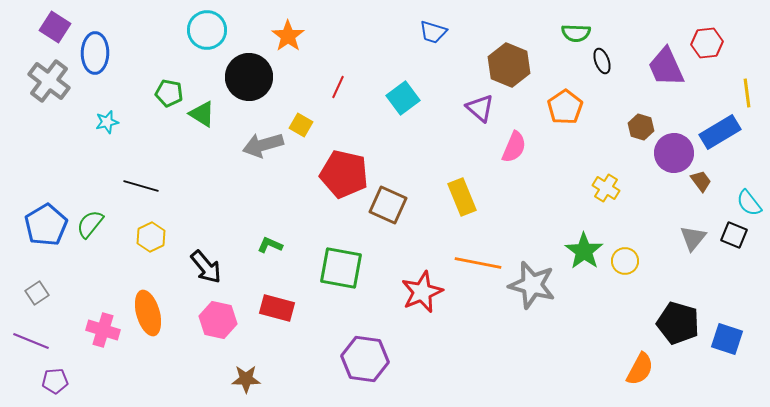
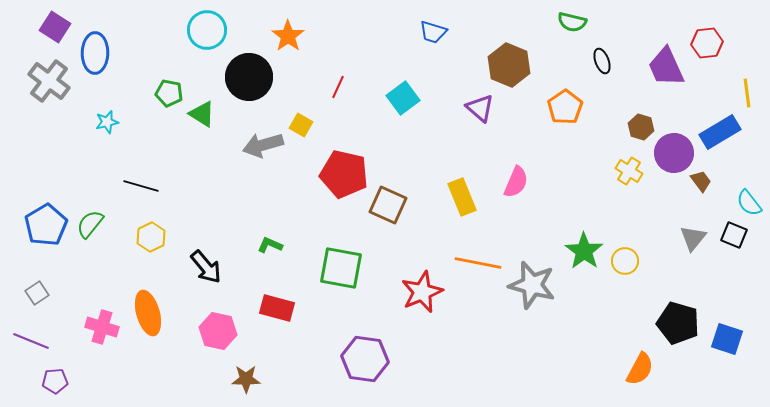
green semicircle at (576, 33): moved 4 px left, 11 px up; rotated 12 degrees clockwise
pink semicircle at (514, 147): moved 2 px right, 35 px down
yellow cross at (606, 188): moved 23 px right, 17 px up
pink hexagon at (218, 320): moved 11 px down
pink cross at (103, 330): moved 1 px left, 3 px up
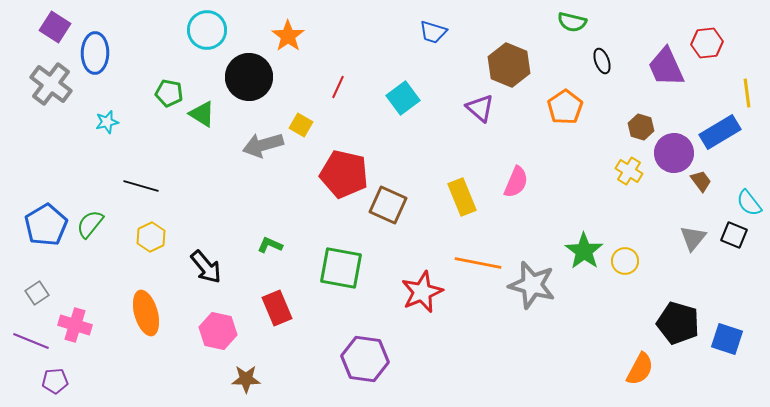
gray cross at (49, 81): moved 2 px right, 3 px down
red rectangle at (277, 308): rotated 52 degrees clockwise
orange ellipse at (148, 313): moved 2 px left
pink cross at (102, 327): moved 27 px left, 2 px up
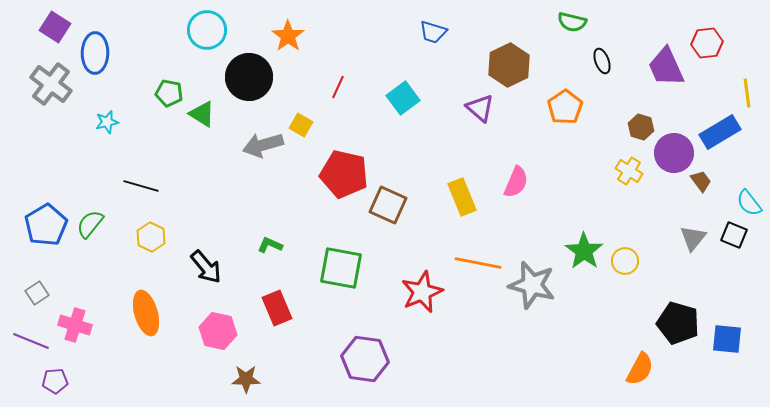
brown hexagon at (509, 65): rotated 12 degrees clockwise
yellow hexagon at (151, 237): rotated 8 degrees counterclockwise
blue square at (727, 339): rotated 12 degrees counterclockwise
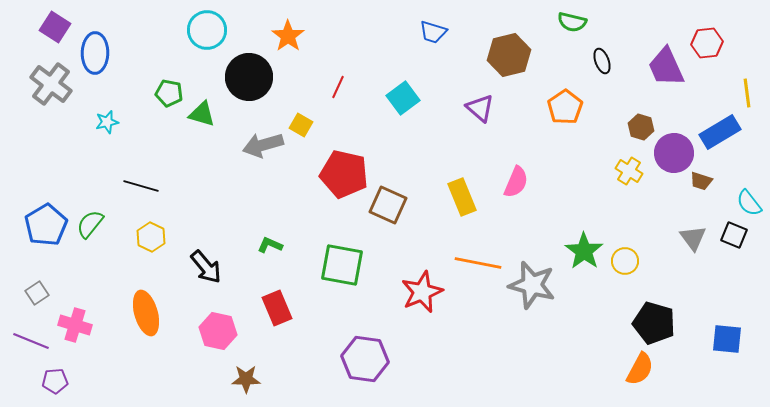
brown hexagon at (509, 65): moved 10 px up; rotated 12 degrees clockwise
green triangle at (202, 114): rotated 16 degrees counterclockwise
brown trapezoid at (701, 181): rotated 145 degrees clockwise
gray triangle at (693, 238): rotated 16 degrees counterclockwise
green square at (341, 268): moved 1 px right, 3 px up
black pentagon at (678, 323): moved 24 px left
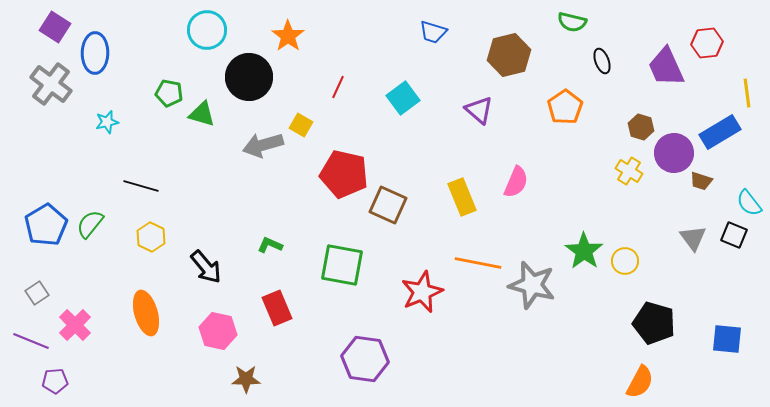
purple triangle at (480, 108): moved 1 px left, 2 px down
pink cross at (75, 325): rotated 28 degrees clockwise
orange semicircle at (640, 369): moved 13 px down
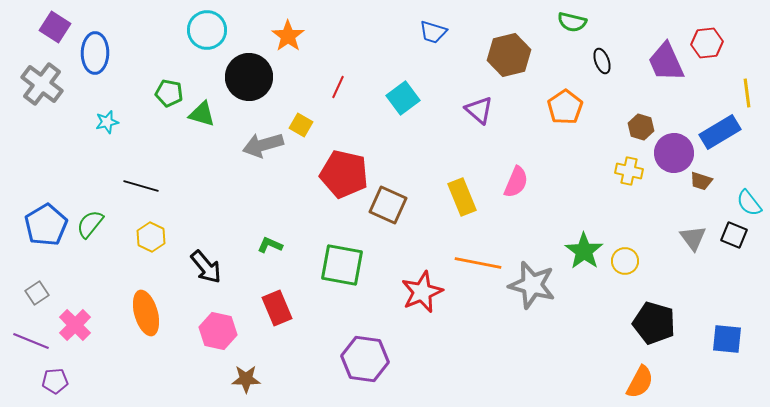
purple trapezoid at (666, 67): moved 5 px up
gray cross at (51, 84): moved 9 px left
yellow cross at (629, 171): rotated 20 degrees counterclockwise
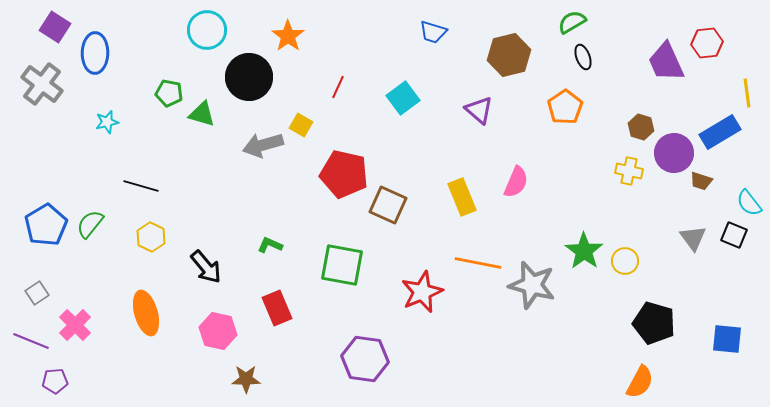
green semicircle at (572, 22): rotated 136 degrees clockwise
black ellipse at (602, 61): moved 19 px left, 4 px up
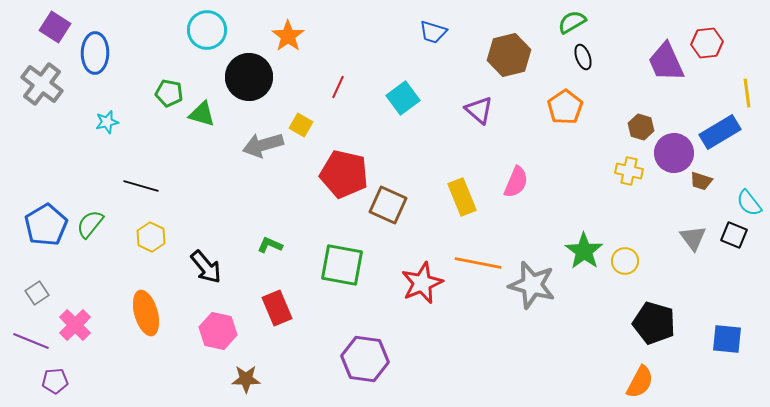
red star at (422, 292): moved 9 px up
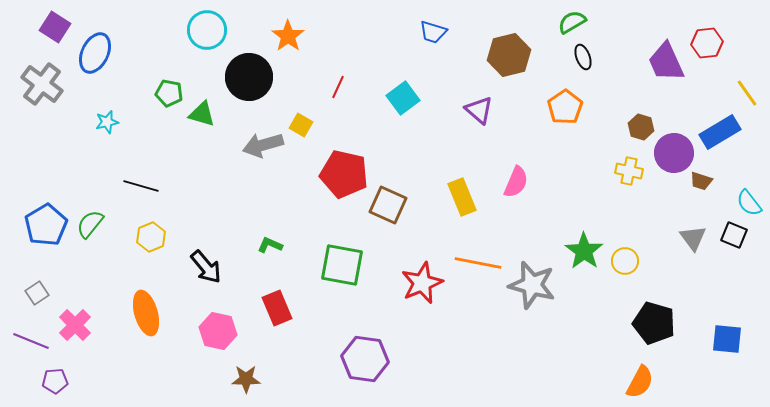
blue ellipse at (95, 53): rotated 24 degrees clockwise
yellow line at (747, 93): rotated 28 degrees counterclockwise
yellow hexagon at (151, 237): rotated 12 degrees clockwise
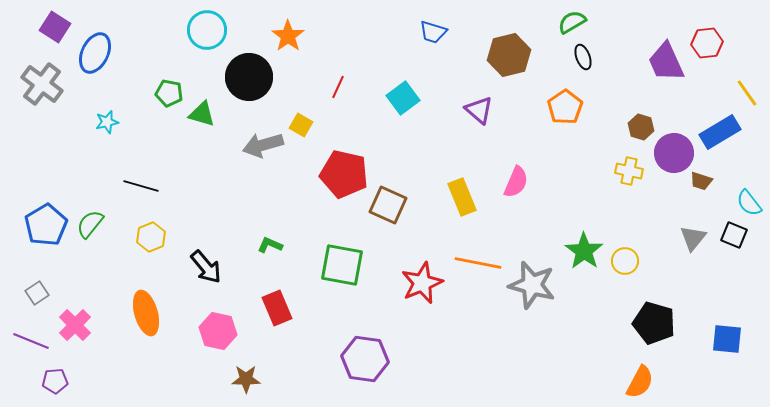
gray triangle at (693, 238): rotated 16 degrees clockwise
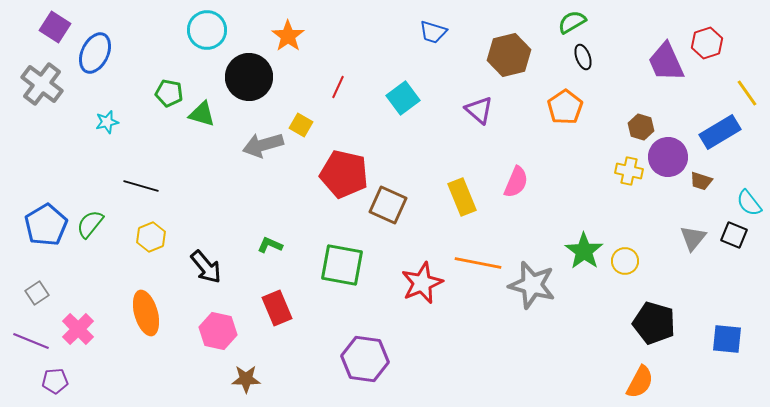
red hexagon at (707, 43): rotated 12 degrees counterclockwise
purple circle at (674, 153): moved 6 px left, 4 px down
pink cross at (75, 325): moved 3 px right, 4 px down
